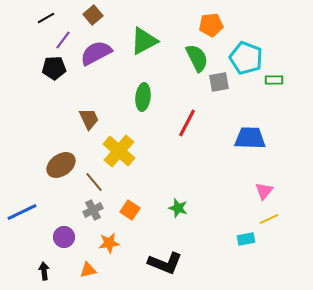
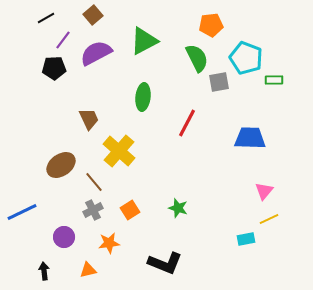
orange square: rotated 24 degrees clockwise
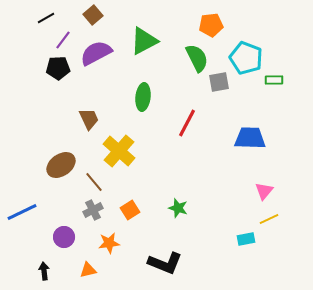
black pentagon: moved 4 px right
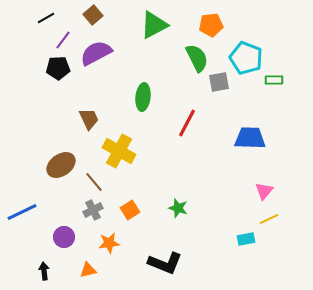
green triangle: moved 10 px right, 16 px up
yellow cross: rotated 12 degrees counterclockwise
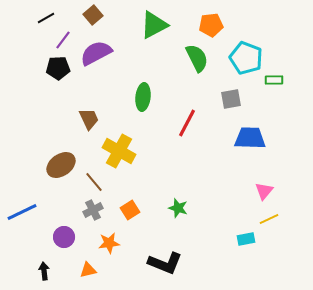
gray square: moved 12 px right, 17 px down
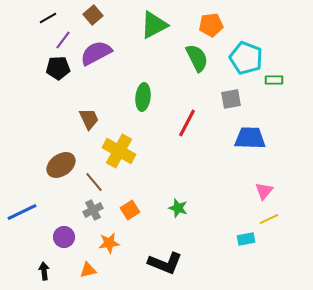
black line: moved 2 px right
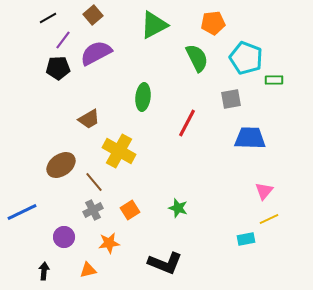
orange pentagon: moved 2 px right, 2 px up
brown trapezoid: rotated 85 degrees clockwise
black arrow: rotated 12 degrees clockwise
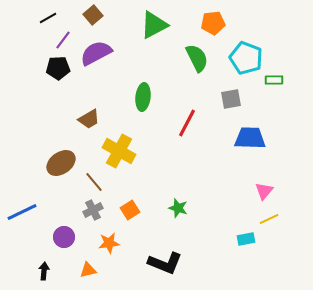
brown ellipse: moved 2 px up
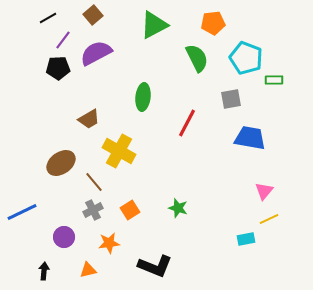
blue trapezoid: rotated 8 degrees clockwise
black L-shape: moved 10 px left, 3 px down
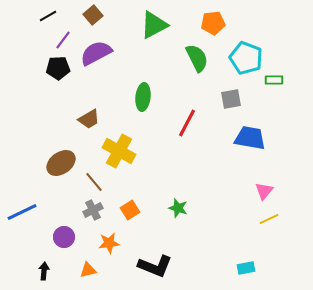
black line: moved 2 px up
cyan rectangle: moved 29 px down
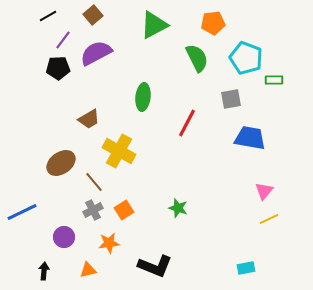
orange square: moved 6 px left
